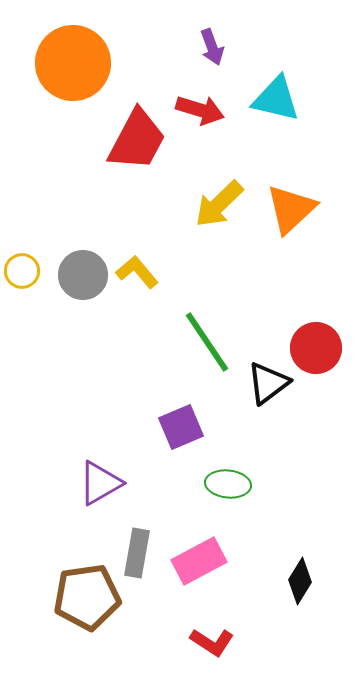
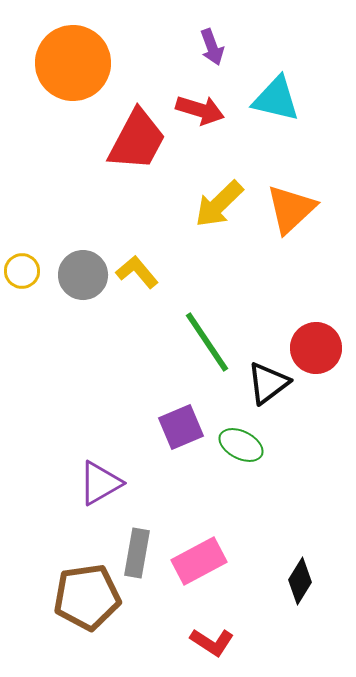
green ellipse: moved 13 px right, 39 px up; rotated 21 degrees clockwise
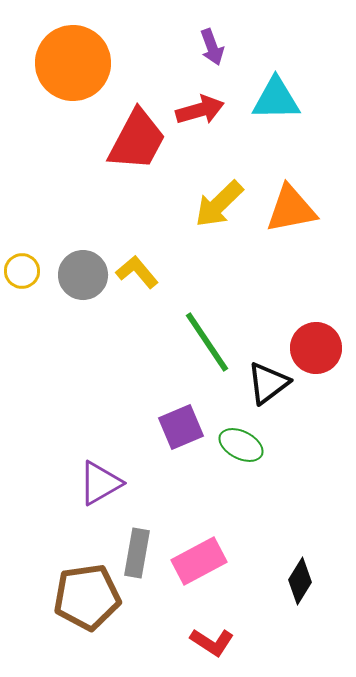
cyan triangle: rotated 14 degrees counterclockwise
red arrow: rotated 33 degrees counterclockwise
orange triangle: rotated 32 degrees clockwise
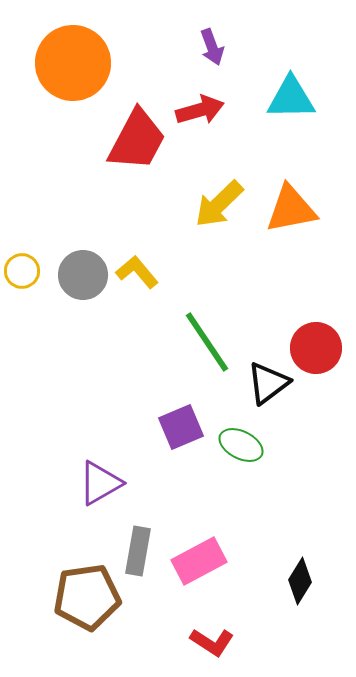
cyan triangle: moved 15 px right, 1 px up
gray rectangle: moved 1 px right, 2 px up
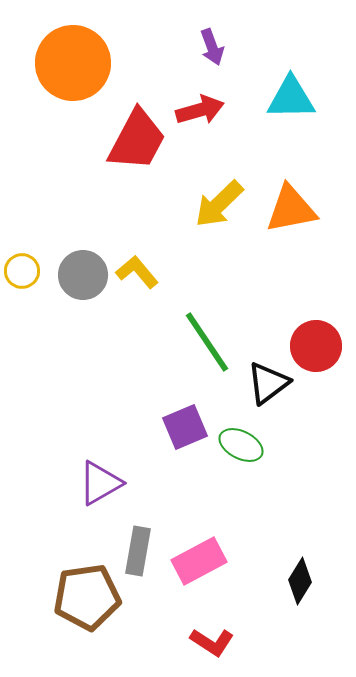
red circle: moved 2 px up
purple square: moved 4 px right
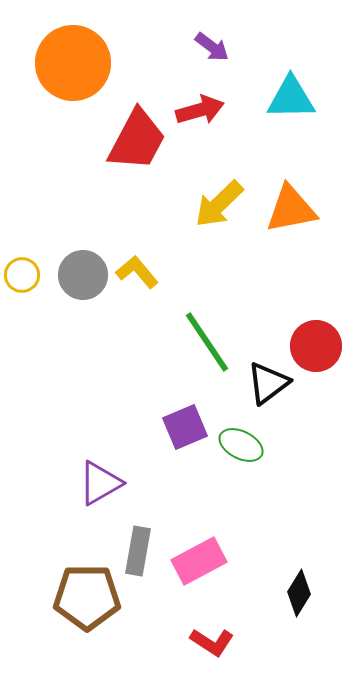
purple arrow: rotated 33 degrees counterclockwise
yellow circle: moved 4 px down
black diamond: moved 1 px left, 12 px down
brown pentagon: rotated 8 degrees clockwise
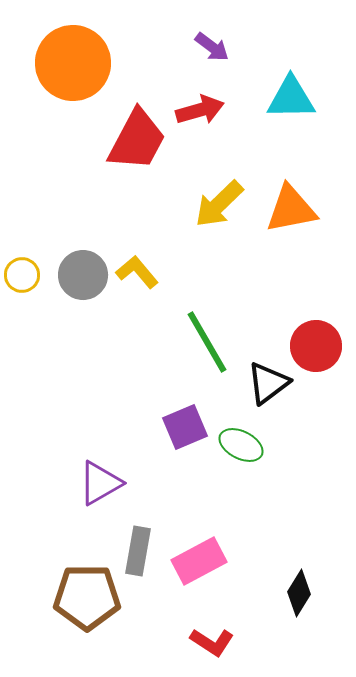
green line: rotated 4 degrees clockwise
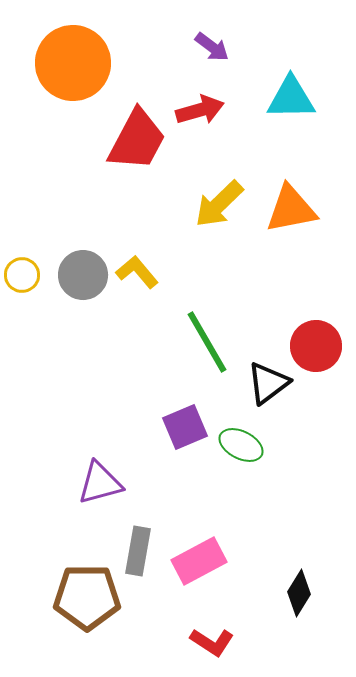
purple triangle: rotated 15 degrees clockwise
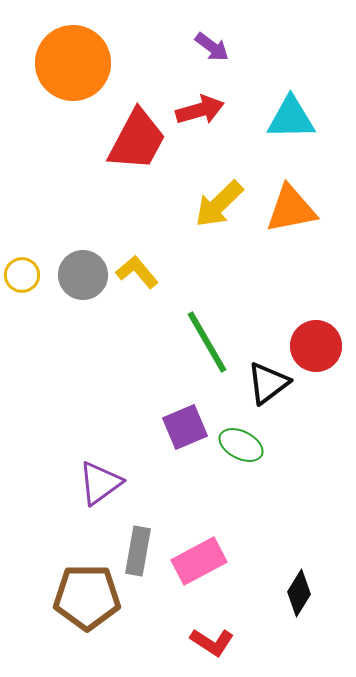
cyan triangle: moved 20 px down
purple triangle: rotated 21 degrees counterclockwise
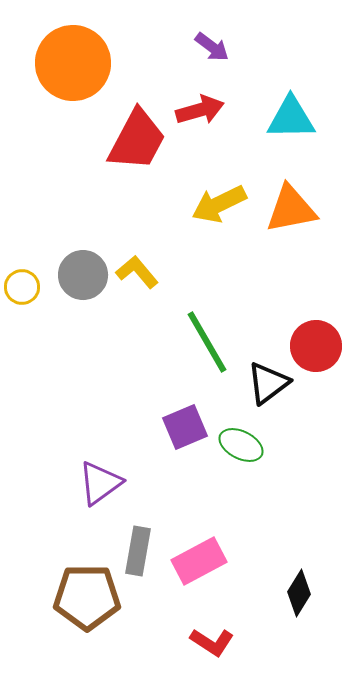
yellow arrow: rotated 18 degrees clockwise
yellow circle: moved 12 px down
